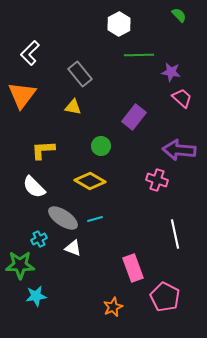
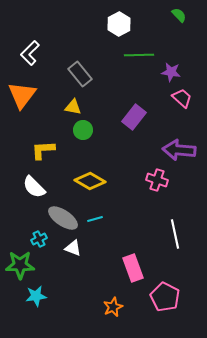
green circle: moved 18 px left, 16 px up
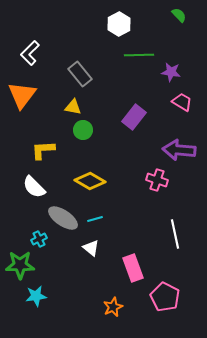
pink trapezoid: moved 4 px down; rotated 10 degrees counterclockwise
white triangle: moved 18 px right; rotated 18 degrees clockwise
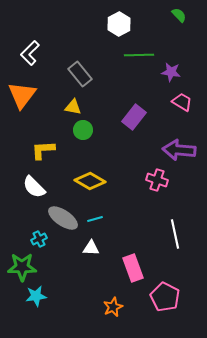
white triangle: rotated 36 degrees counterclockwise
green star: moved 2 px right, 2 px down
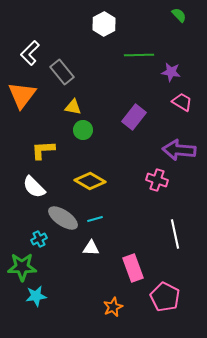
white hexagon: moved 15 px left
gray rectangle: moved 18 px left, 2 px up
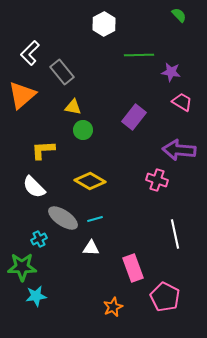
orange triangle: rotated 12 degrees clockwise
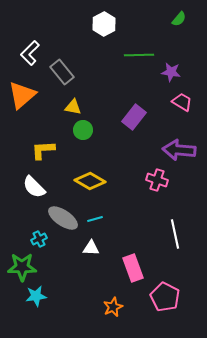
green semicircle: moved 4 px down; rotated 84 degrees clockwise
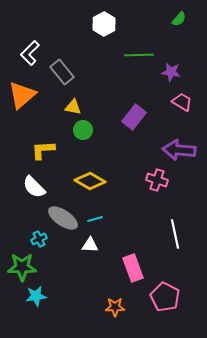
white triangle: moved 1 px left, 3 px up
orange star: moved 2 px right; rotated 24 degrees clockwise
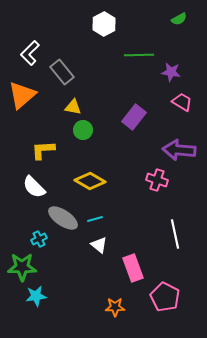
green semicircle: rotated 21 degrees clockwise
white triangle: moved 9 px right; rotated 36 degrees clockwise
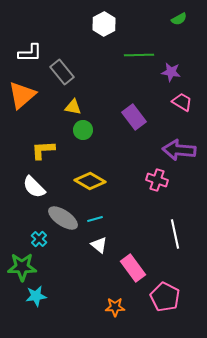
white L-shape: rotated 135 degrees counterclockwise
purple rectangle: rotated 75 degrees counterclockwise
cyan cross: rotated 21 degrees counterclockwise
pink rectangle: rotated 16 degrees counterclockwise
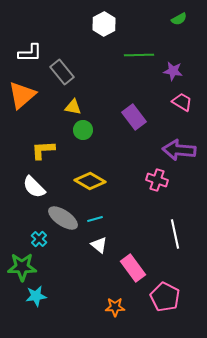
purple star: moved 2 px right, 1 px up
